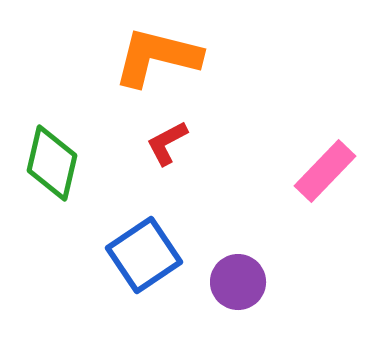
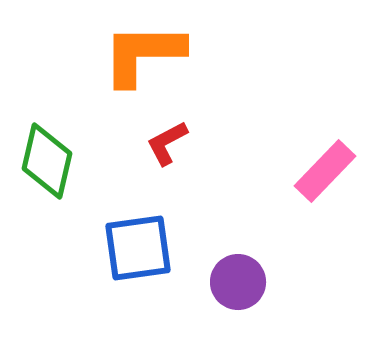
orange L-shape: moved 14 px left, 3 px up; rotated 14 degrees counterclockwise
green diamond: moved 5 px left, 2 px up
blue square: moved 6 px left, 7 px up; rotated 26 degrees clockwise
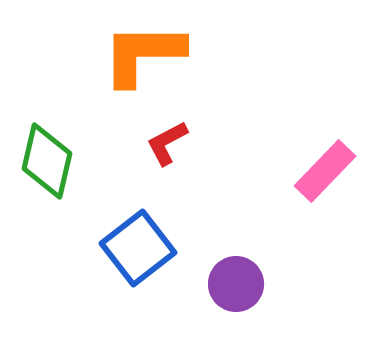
blue square: rotated 30 degrees counterclockwise
purple circle: moved 2 px left, 2 px down
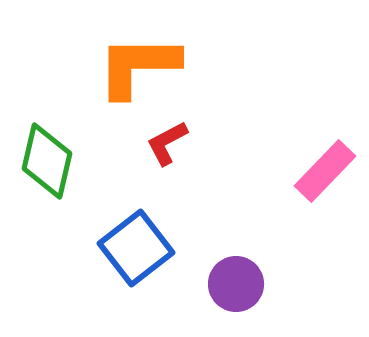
orange L-shape: moved 5 px left, 12 px down
blue square: moved 2 px left
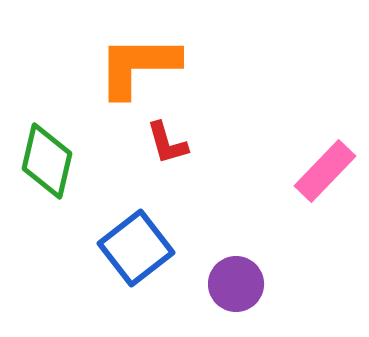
red L-shape: rotated 78 degrees counterclockwise
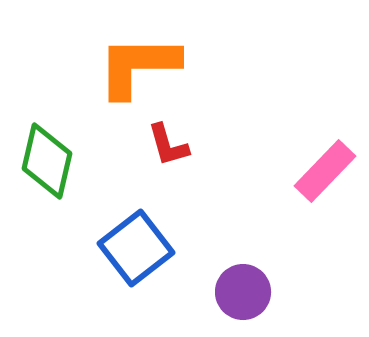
red L-shape: moved 1 px right, 2 px down
purple circle: moved 7 px right, 8 px down
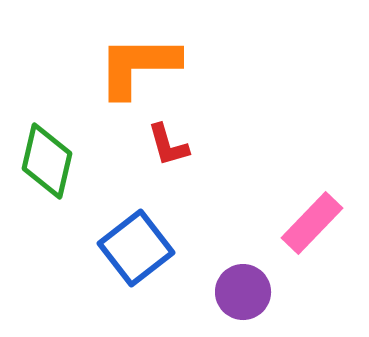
pink rectangle: moved 13 px left, 52 px down
